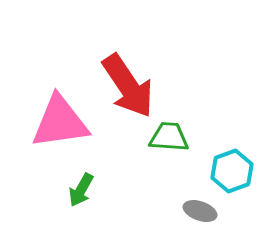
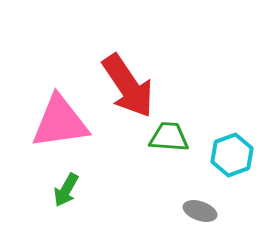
cyan hexagon: moved 16 px up
green arrow: moved 15 px left
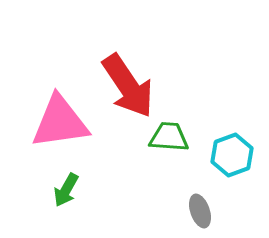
gray ellipse: rotated 52 degrees clockwise
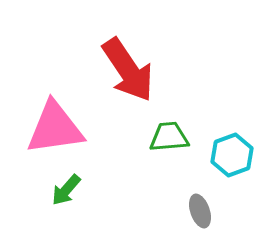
red arrow: moved 16 px up
pink triangle: moved 5 px left, 6 px down
green trapezoid: rotated 9 degrees counterclockwise
green arrow: rotated 12 degrees clockwise
